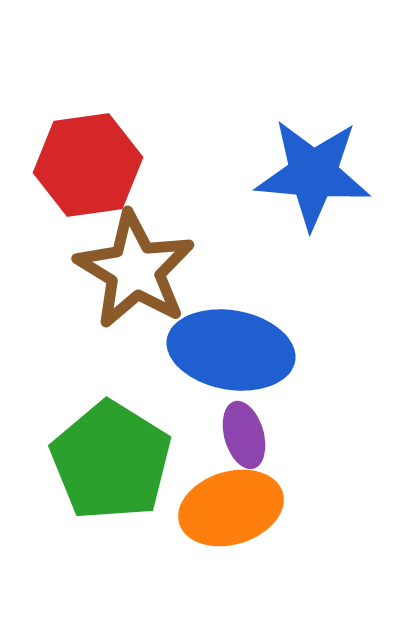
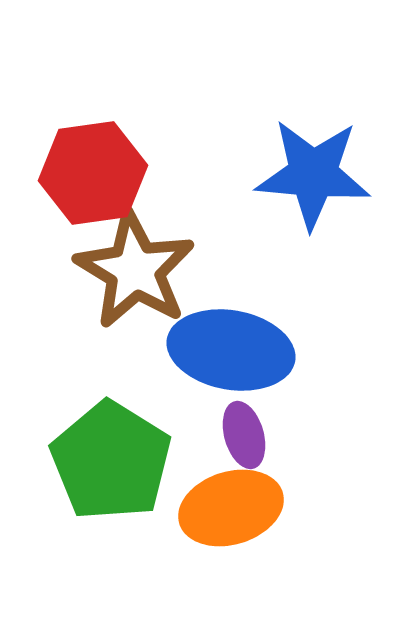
red hexagon: moved 5 px right, 8 px down
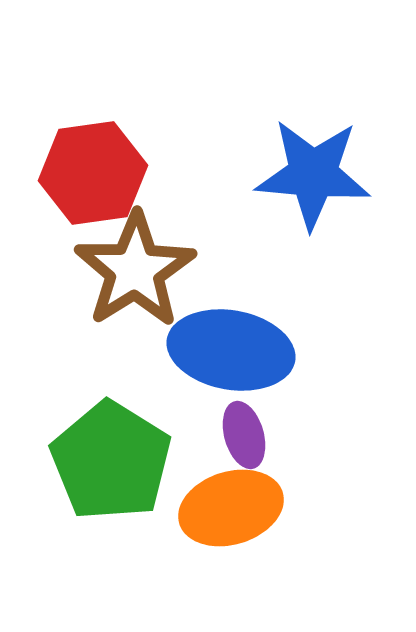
brown star: rotated 9 degrees clockwise
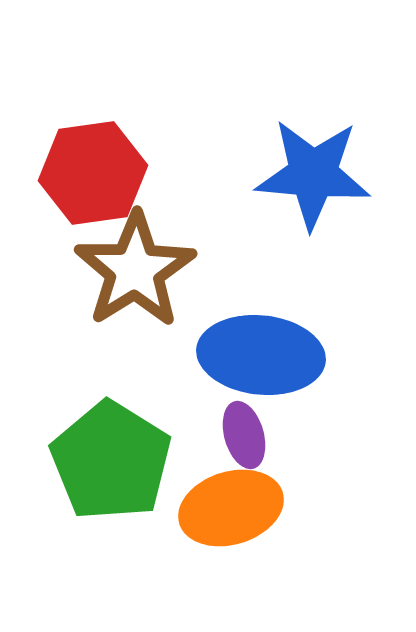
blue ellipse: moved 30 px right, 5 px down; rotated 4 degrees counterclockwise
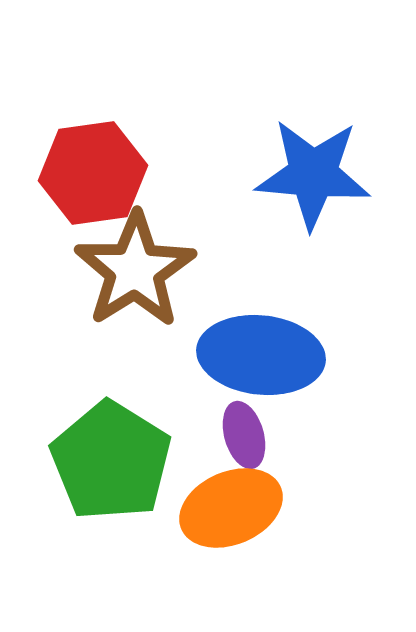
orange ellipse: rotated 6 degrees counterclockwise
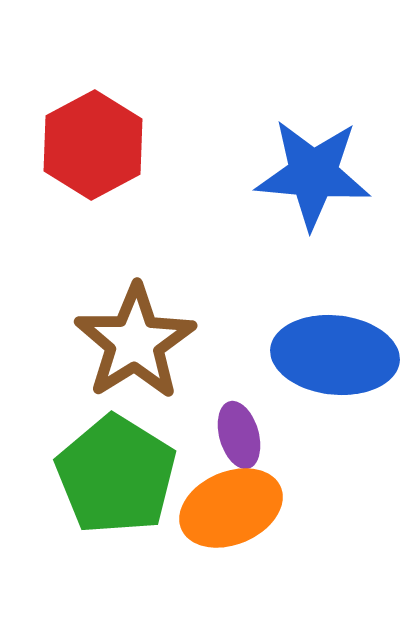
red hexagon: moved 28 px up; rotated 20 degrees counterclockwise
brown star: moved 72 px down
blue ellipse: moved 74 px right
purple ellipse: moved 5 px left
green pentagon: moved 5 px right, 14 px down
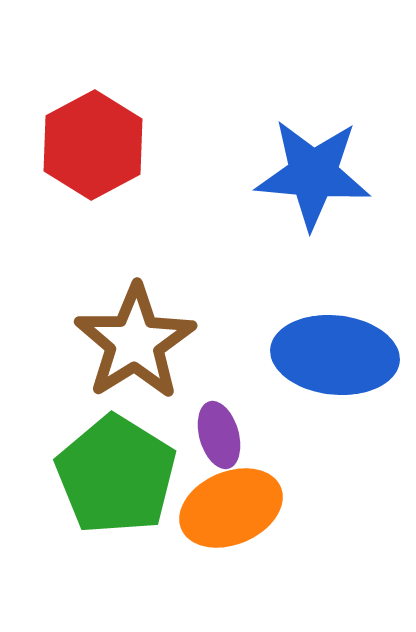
purple ellipse: moved 20 px left
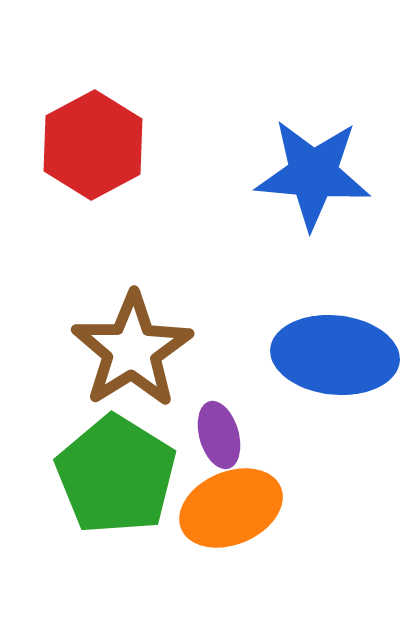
brown star: moved 3 px left, 8 px down
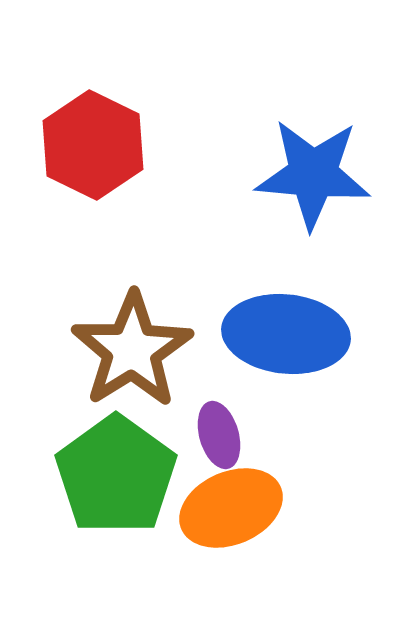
red hexagon: rotated 6 degrees counterclockwise
blue ellipse: moved 49 px left, 21 px up
green pentagon: rotated 4 degrees clockwise
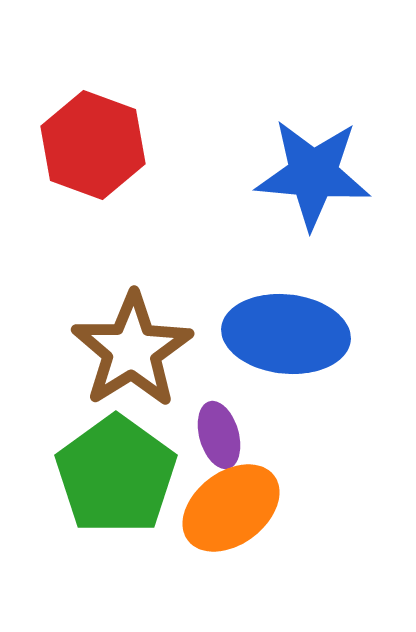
red hexagon: rotated 6 degrees counterclockwise
orange ellipse: rotated 14 degrees counterclockwise
